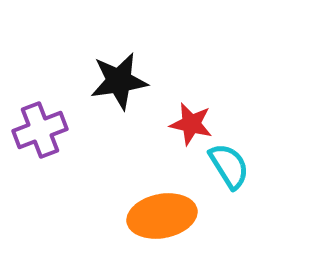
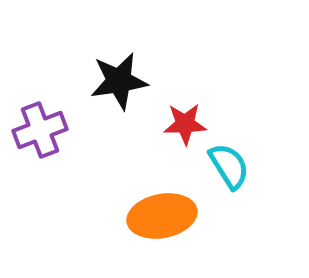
red star: moved 6 px left; rotated 15 degrees counterclockwise
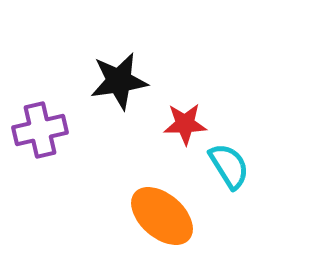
purple cross: rotated 8 degrees clockwise
orange ellipse: rotated 52 degrees clockwise
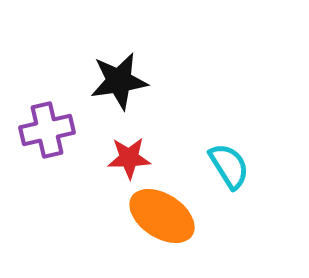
red star: moved 56 px left, 34 px down
purple cross: moved 7 px right
orange ellipse: rotated 8 degrees counterclockwise
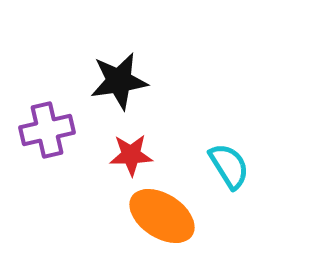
red star: moved 2 px right, 3 px up
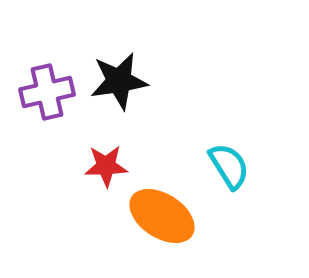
purple cross: moved 38 px up
red star: moved 25 px left, 11 px down
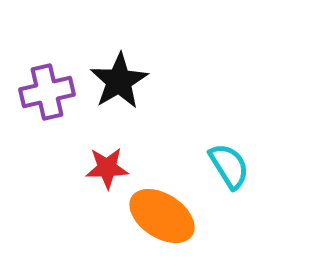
black star: rotated 22 degrees counterclockwise
red star: moved 1 px right, 2 px down
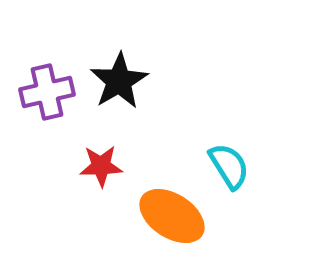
red star: moved 6 px left, 2 px up
orange ellipse: moved 10 px right
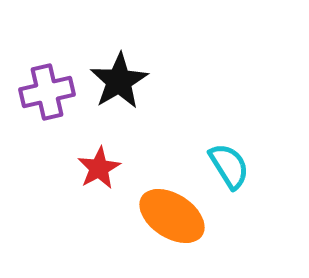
red star: moved 2 px left, 2 px down; rotated 27 degrees counterclockwise
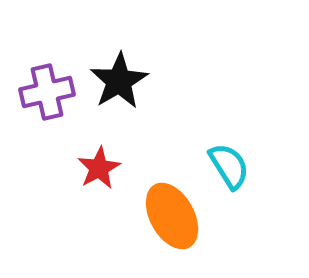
orange ellipse: rotated 28 degrees clockwise
